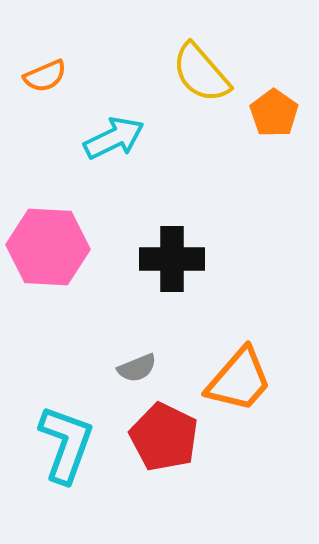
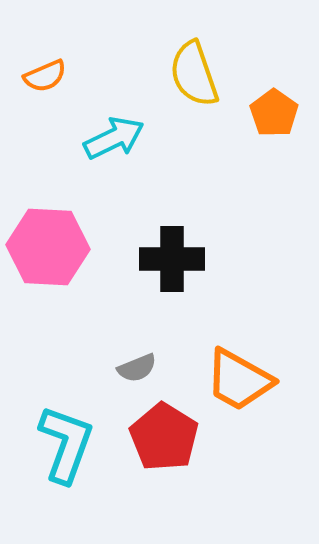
yellow semicircle: moved 7 px left, 1 px down; rotated 22 degrees clockwise
orange trapezoid: rotated 78 degrees clockwise
red pentagon: rotated 6 degrees clockwise
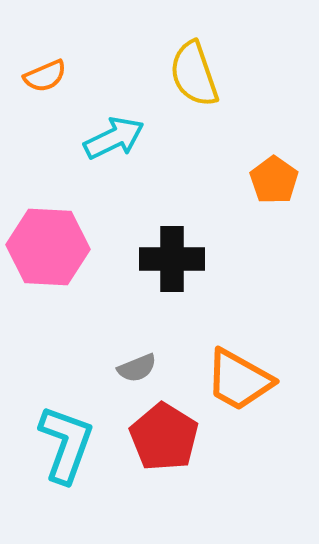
orange pentagon: moved 67 px down
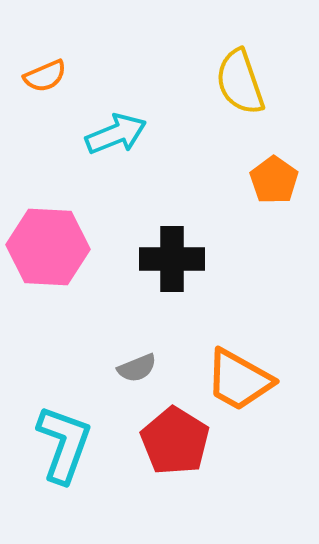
yellow semicircle: moved 46 px right, 8 px down
cyan arrow: moved 2 px right, 4 px up; rotated 4 degrees clockwise
red pentagon: moved 11 px right, 4 px down
cyan L-shape: moved 2 px left
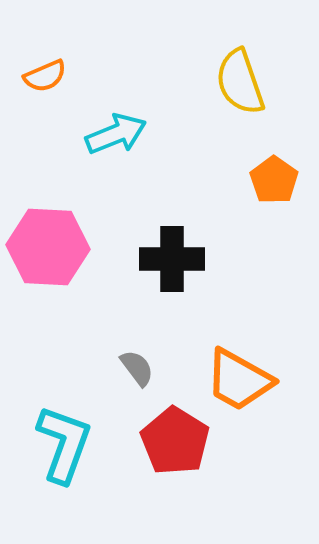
gray semicircle: rotated 105 degrees counterclockwise
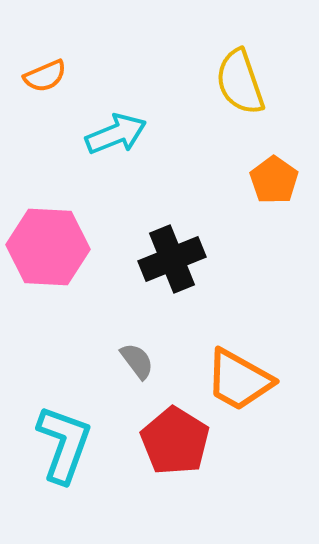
black cross: rotated 22 degrees counterclockwise
gray semicircle: moved 7 px up
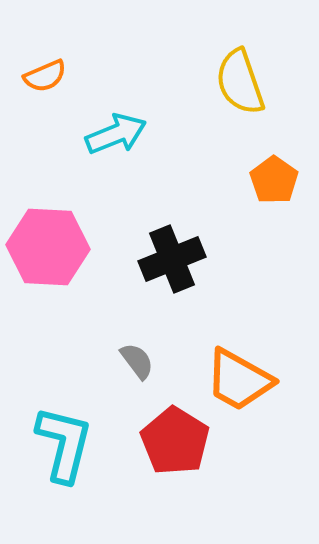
cyan L-shape: rotated 6 degrees counterclockwise
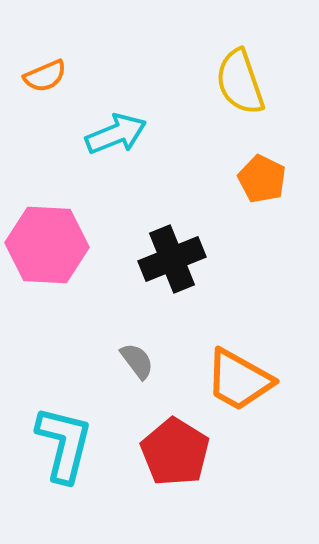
orange pentagon: moved 12 px left, 1 px up; rotated 9 degrees counterclockwise
pink hexagon: moved 1 px left, 2 px up
red pentagon: moved 11 px down
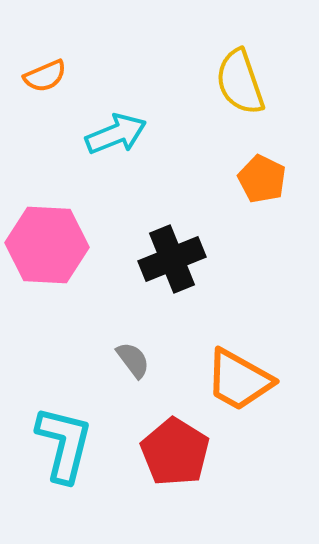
gray semicircle: moved 4 px left, 1 px up
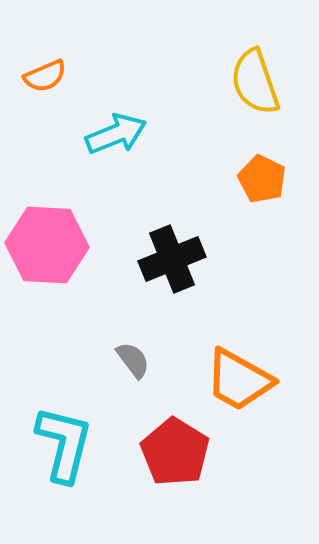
yellow semicircle: moved 15 px right
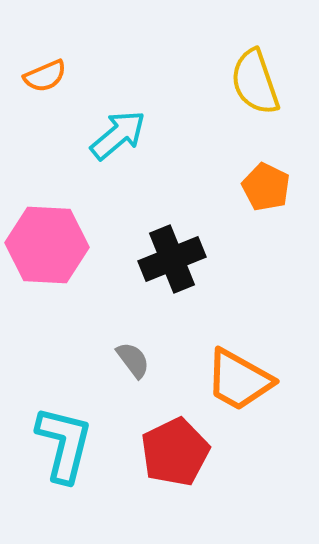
cyan arrow: moved 2 px right, 1 px down; rotated 18 degrees counterclockwise
orange pentagon: moved 4 px right, 8 px down
red pentagon: rotated 14 degrees clockwise
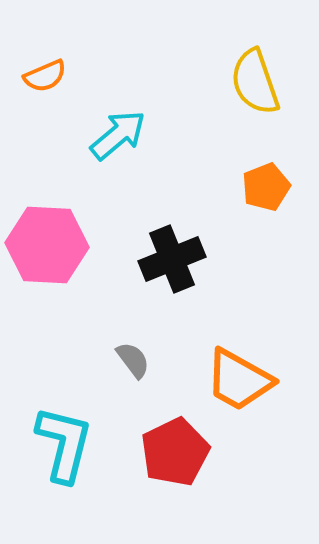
orange pentagon: rotated 24 degrees clockwise
